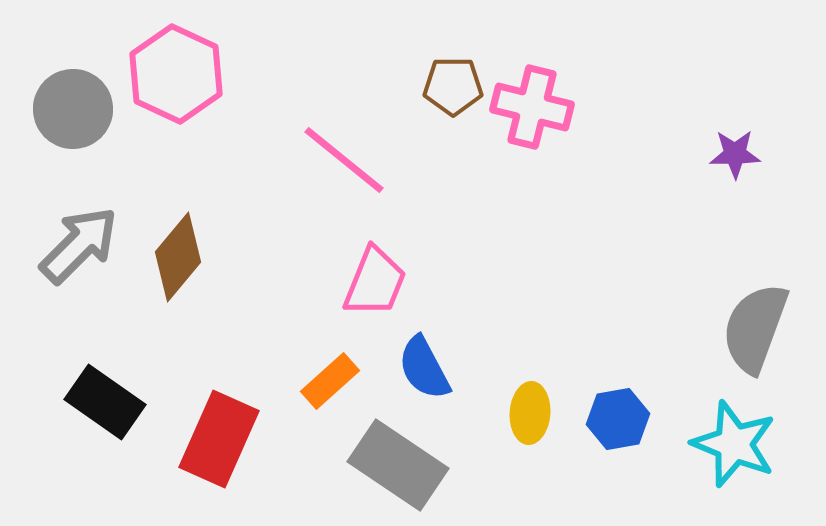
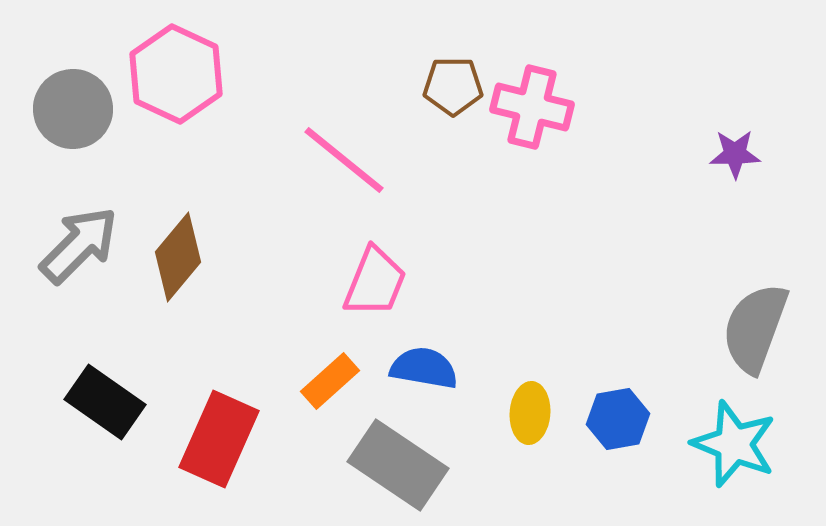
blue semicircle: rotated 128 degrees clockwise
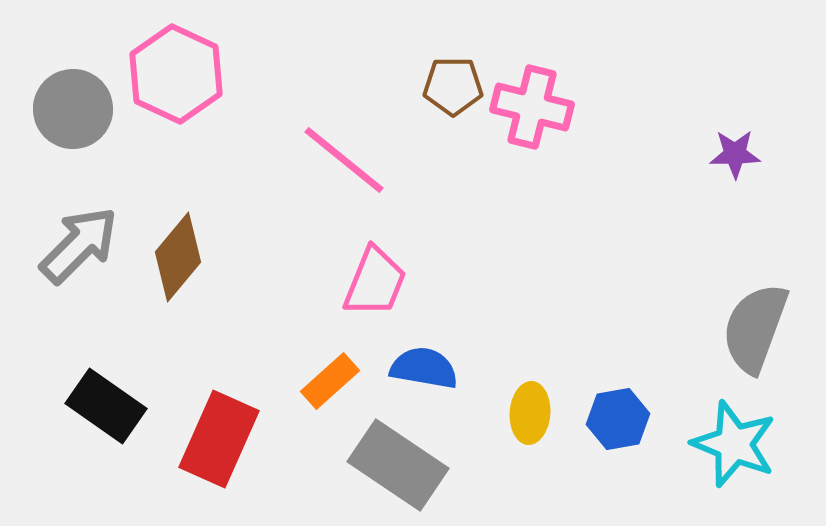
black rectangle: moved 1 px right, 4 px down
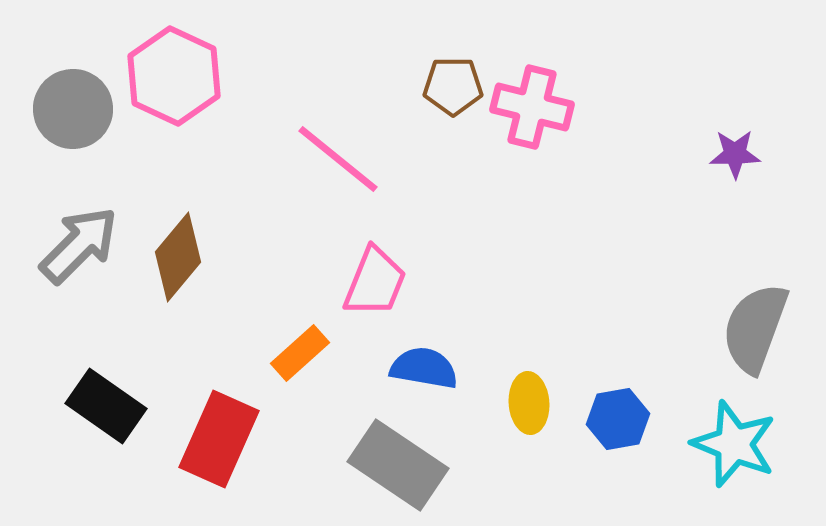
pink hexagon: moved 2 px left, 2 px down
pink line: moved 6 px left, 1 px up
orange rectangle: moved 30 px left, 28 px up
yellow ellipse: moved 1 px left, 10 px up; rotated 8 degrees counterclockwise
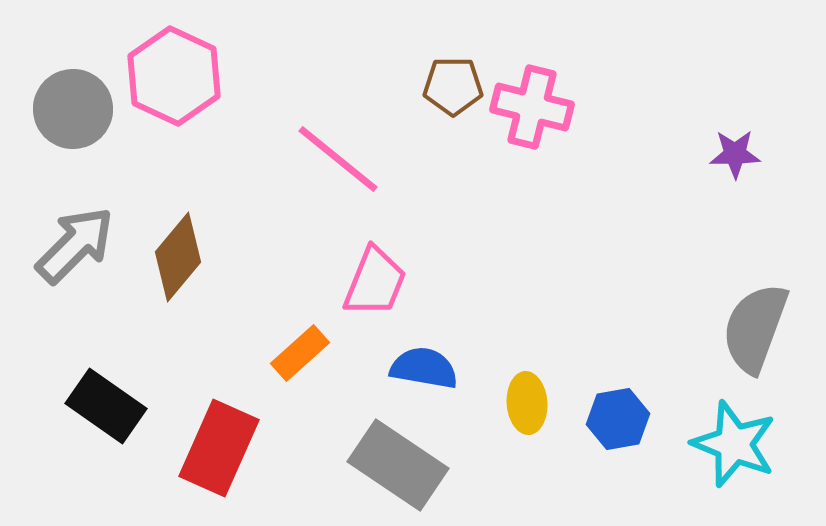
gray arrow: moved 4 px left
yellow ellipse: moved 2 px left
red rectangle: moved 9 px down
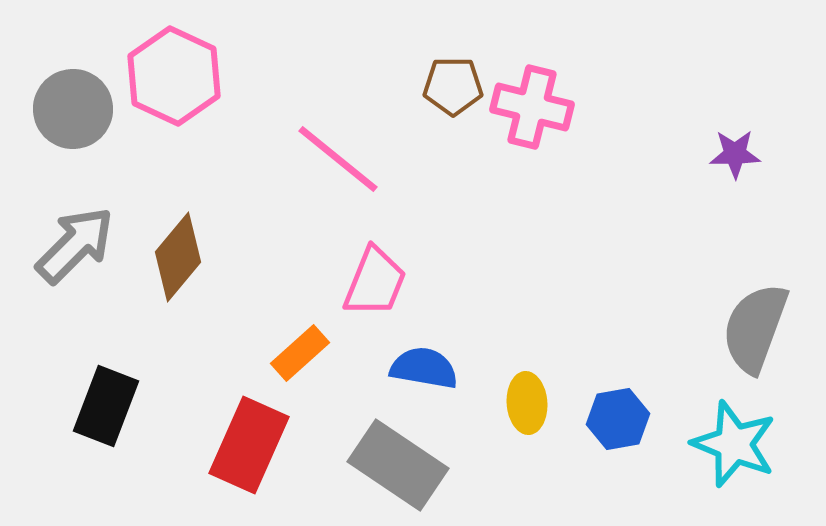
black rectangle: rotated 76 degrees clockwise
red rectangle: moved 30 px right, 3 px up
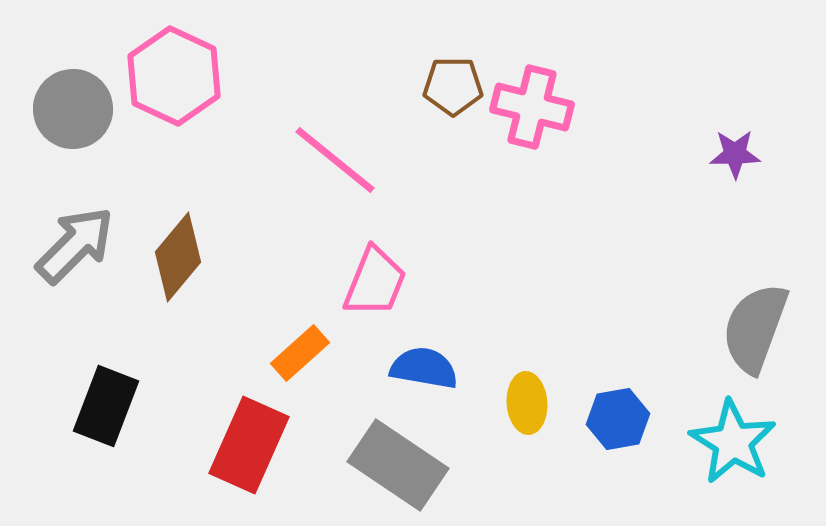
pink line: moved 3 px left, 1 px down
cyan star: moved 1 px left, 2 px up; rotated 10 degrees clockwise
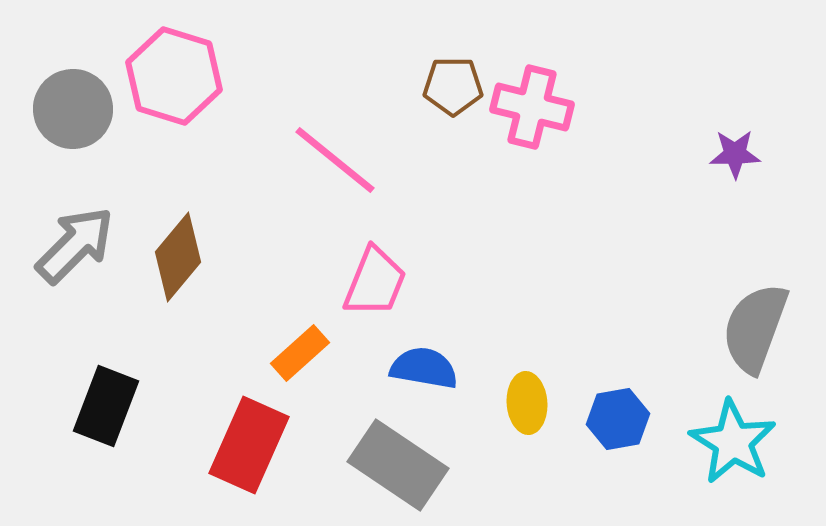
pink hexagon: rotated 8 degrees counterclockwise
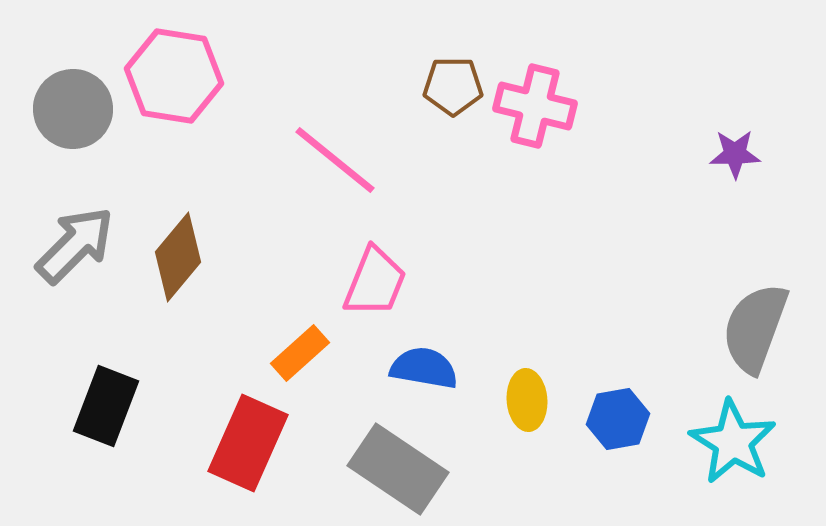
pink hexagon: rotated 8 degrees counterclockwise
pink cross: moved 3 px right, 1 px up
yellow ellipse: moved 3 px up
red rectangle: moved 1 px left, 2 px up
gray rectangle: moved 4 px down
